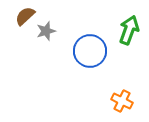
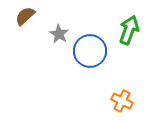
gray star: moved 13 px right, 3 px down; rotated 24 degrees counterclockwise
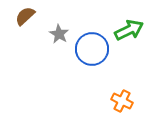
green arrow: rotated 44 degrees clockwise
blue circle: moved 2 px right, 2 px up
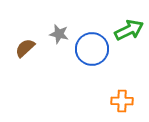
brown semicircle: moved 32 px down
gray star: rotated 18 degrees counterclockwise
orange cross: rotated 25 degrees counterclockwise
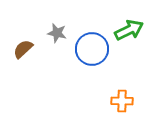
gray star: moved 2 px left, 1 px up
brown semicircle: moved 2 px left, 1 px down
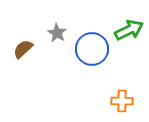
gray star: rotated 18 degrees clockwise
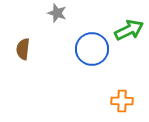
gray star: moved 20 px up; rotated 12 degrees counterclockwise
brown semicircle: rotated 40 degrees counterclockwise
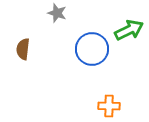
orange cross: moved 13 px left, 5 px down
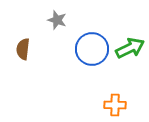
gray star: moved 7 px down
green arrow: moved 1 px right, 18 px down
orange cross: moved 6 px right, 1 px up
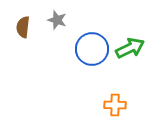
brown semicircle: moved 22 px up
